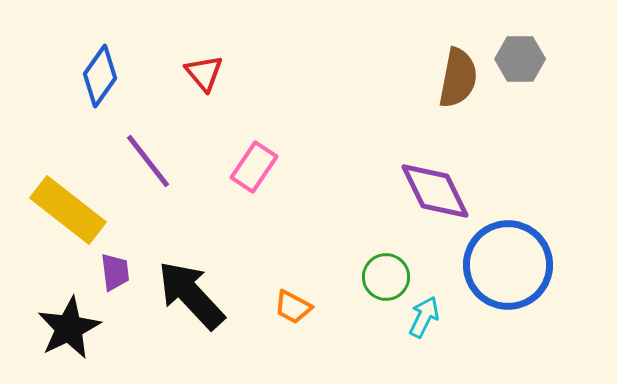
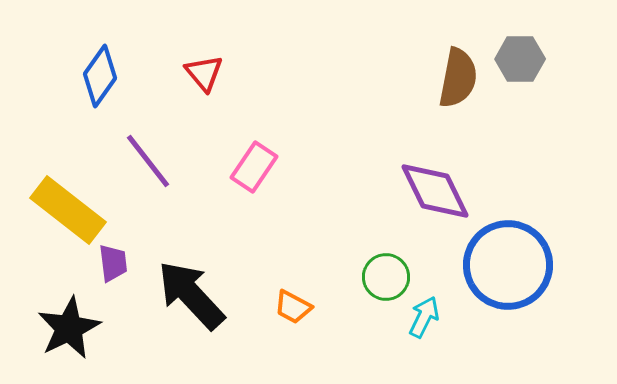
purple trapezoid: moved 2 px left, 9 px up
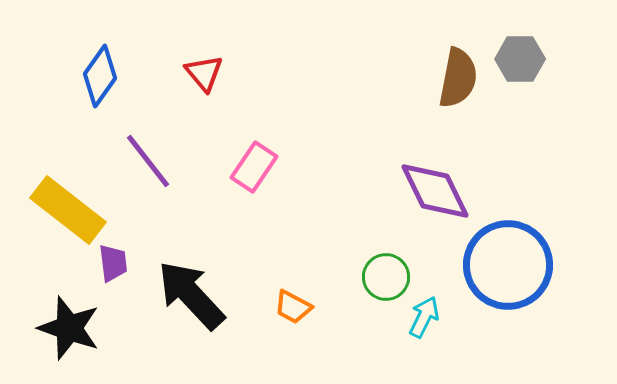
black star: rotated 26 degrees counterclockwise
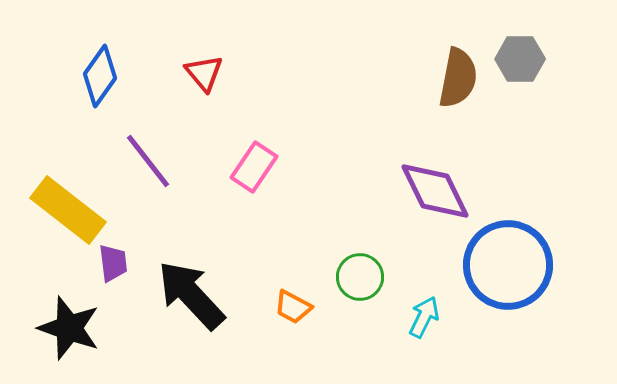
green circle: moved 26 px left
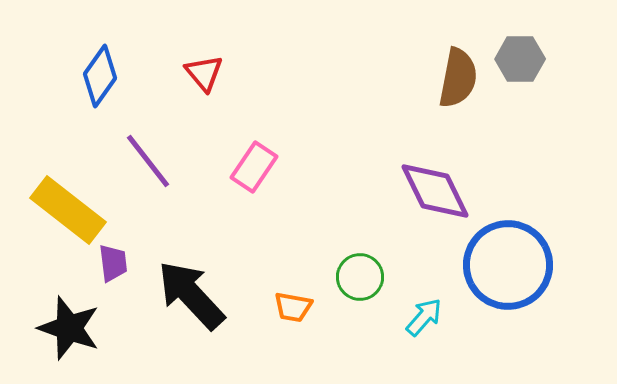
orange trapezoid: rotated 18 degrees counterclockwise
cyan arrow: rotated 15 degrees clockwise
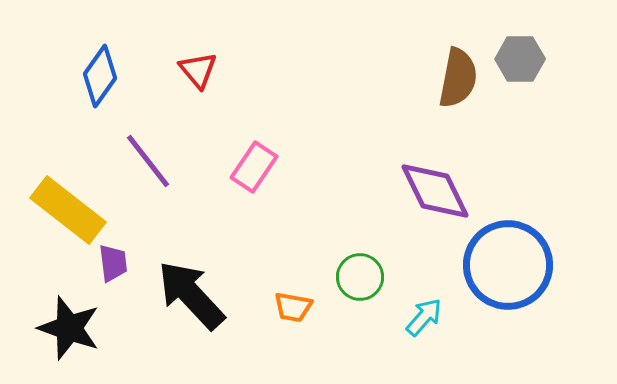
red triangle: moved 6 px left, 3 px up
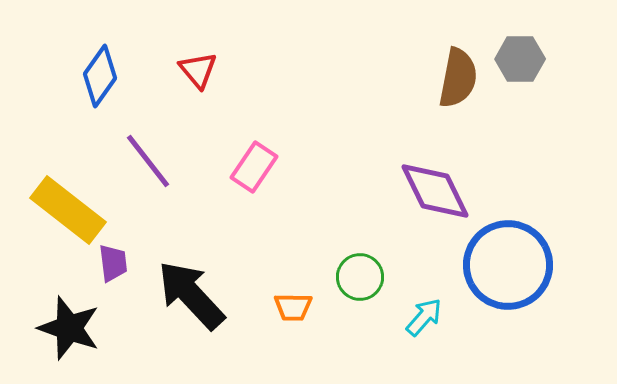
orange trapezoid: rotated 9 degrees counterclockwise
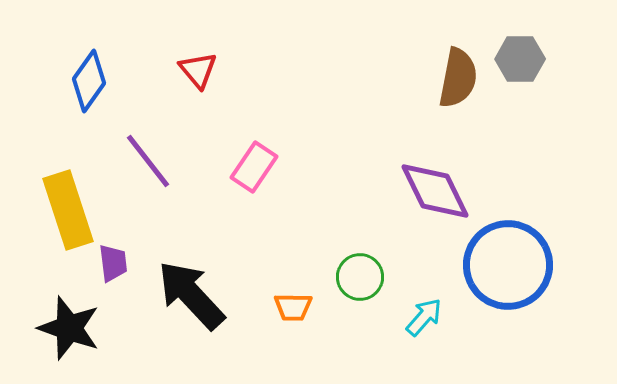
blue diamond: moved 11 px left, 5 px down
yellow rectangle: rotated 34 degrees clockwise
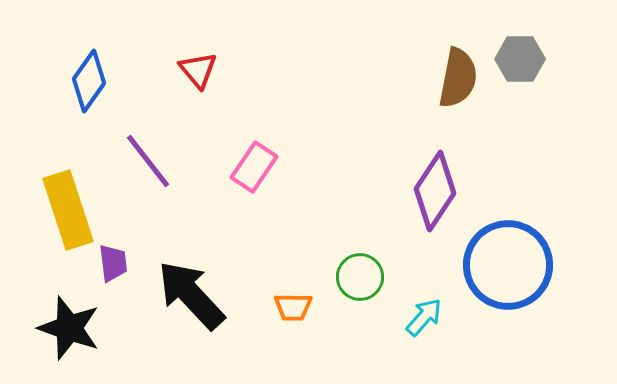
purple diamond: rotated 60 degrees clockwise
